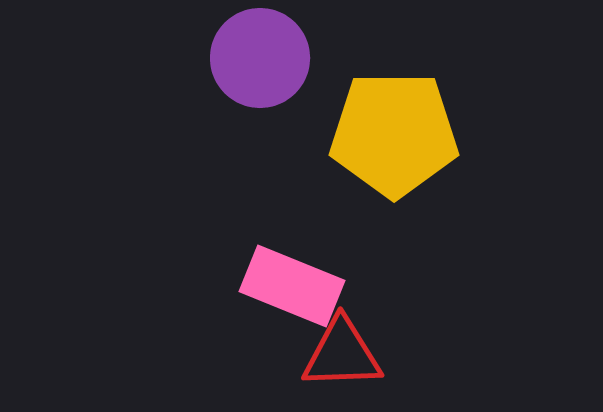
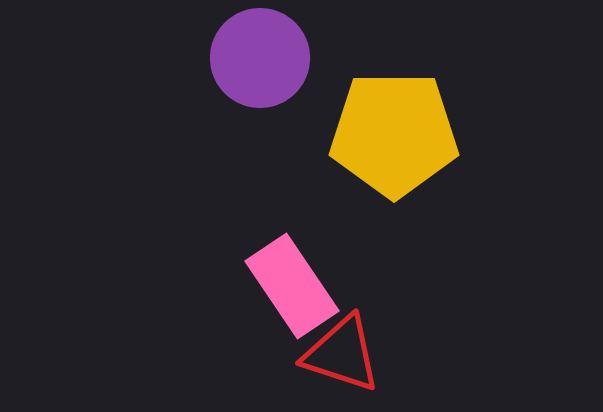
pink rectangle: rotated 34 degrees clockwise
red triangle: rotated 20 degrees clockwise
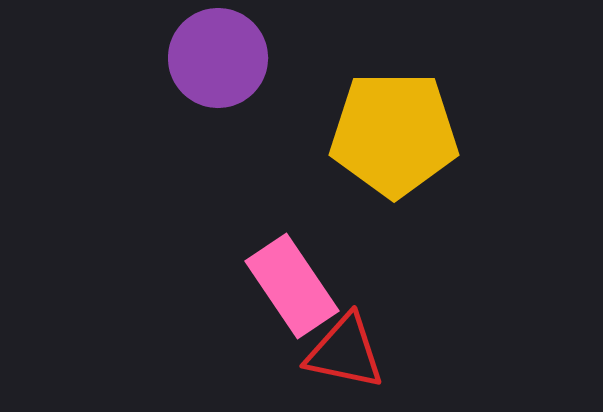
purple circle: moved 42 px left
red triangle: moved 3 px right, 2 px up; rotated 6 degrees counterclockwise
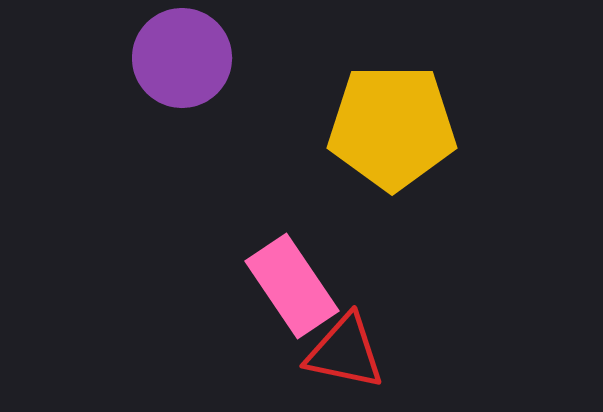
purple circle: moved 36 px left
yellow pentagon: moved 2 px left, 7 px up
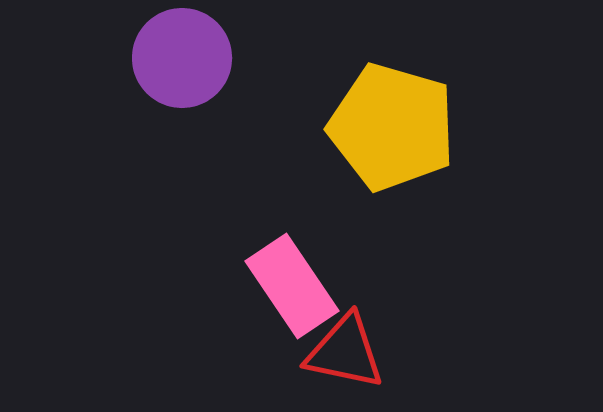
yellow pentagon: rotated 16 degrees clockwise
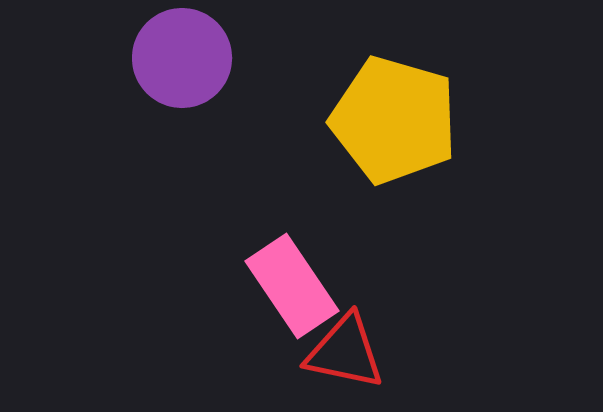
yellow pentagon: moved 2 px right, 7 px up
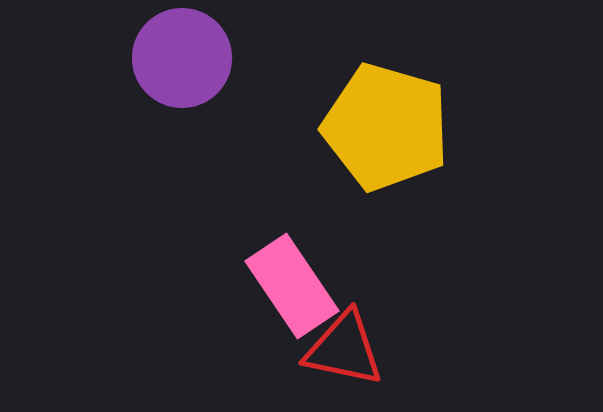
yellow pentagon: moved 8 px left, 7 px down
red triangle: moved 1 px left, 3 px up
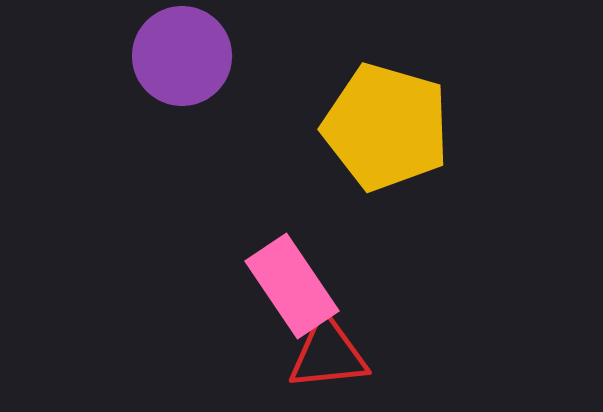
purple circle: moved 2 px up
red triangle: moved 16 px left, 5 px down; rotated 18 degrees counterclockwise
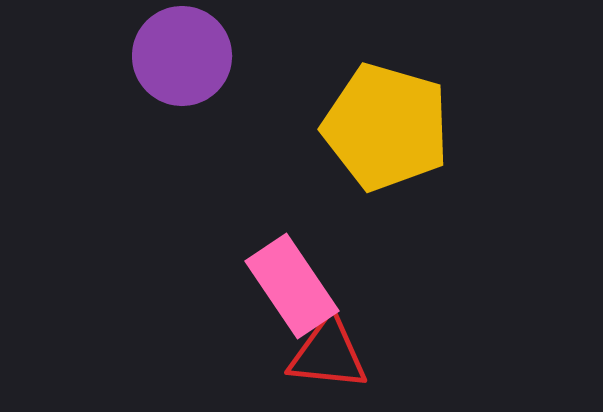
red triangle: rotated 12 degrees clockwise
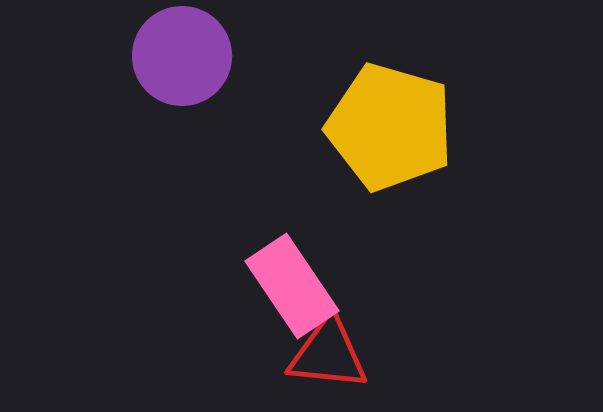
yellow pentagon: moved 4 px right
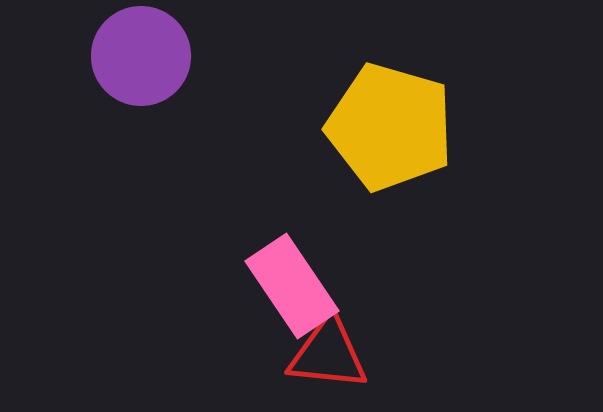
purple circle: moved 41 px left
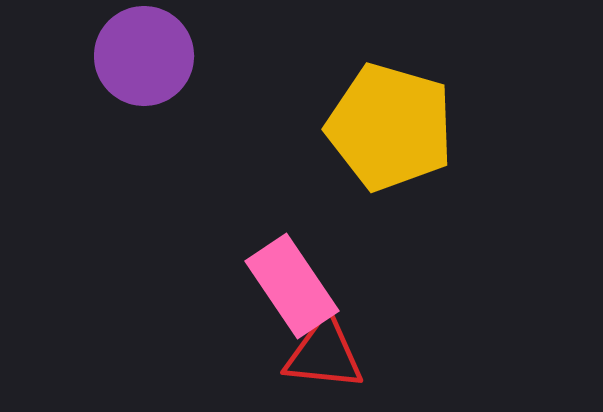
purple circle: moved 3 px right
red triangle: moved 4 px left
